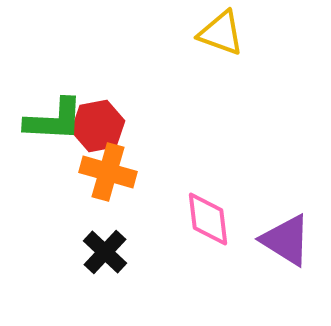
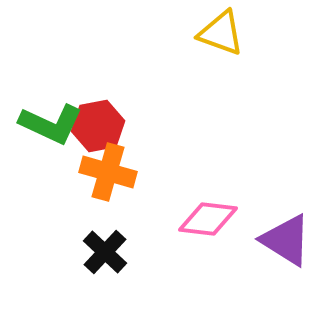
green L-shape: moved 3 px left, 4 px down; rotated 22 degrees clockwise
pink diamond: rotated 76 degrees counterclockwise
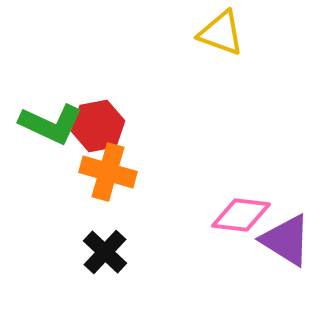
pink diamond: moved 33 px right, 4 px up
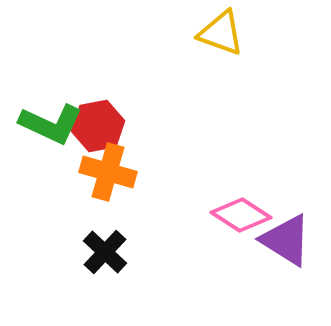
pink diamond: rotated 26 degrees clockwise
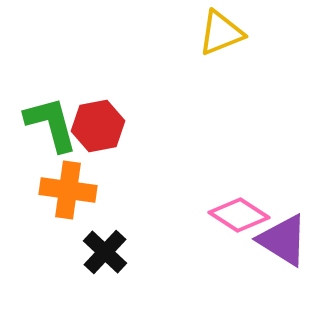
yellow triangle: rotated 42 degrees counterclockwise
green L-shape: rotated 130 degrees counterclockwise
orange cross: moved 40 px left, 18 px down; rotated 8 degrees counterclockwise
pink diamond: moved 2 px left
purple triangle: moved 3 px left
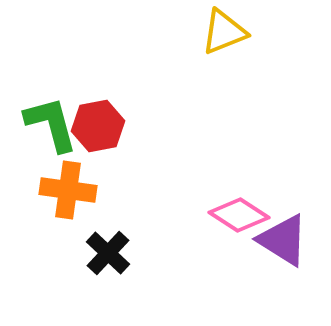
yellow triangle: moved 3 px right, 1 px up
black cross: moved 3 px right, 1 px down
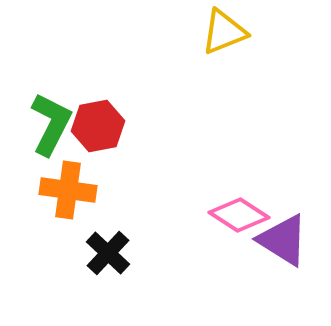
green L-shape: rotated 42 degrees clockwise
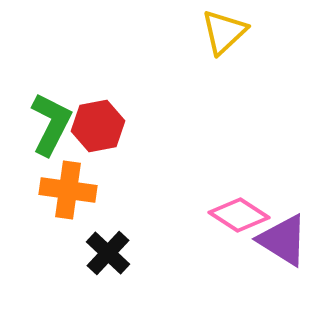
yellow triangle: rotated 21 degrees counterclockwise
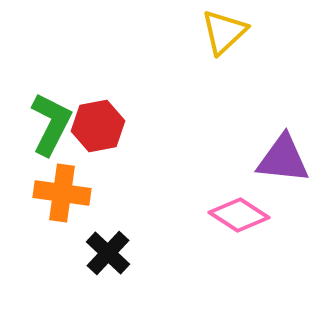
orange cross: moved 6 px left, 3 px down
purple triangle: moved 81 px up; rotated 26 degrees counterclockwise
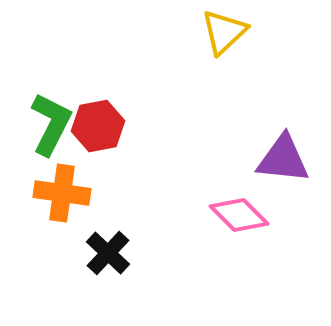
pink diamond: rotated 12 degrees clockwise
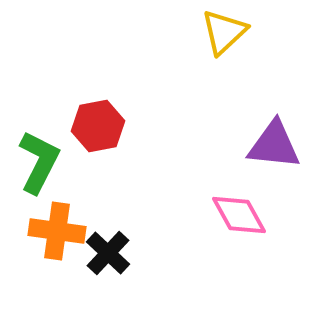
green L-shape: moved 12 px left, 38 px down
purple triangle: moved 9 px left, 14 px up
orange cross: moved 5 px left, 38 px down
pink diamond: rotated 16 degrees clockwise
